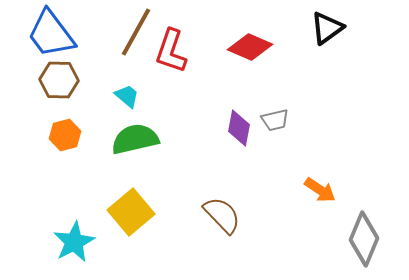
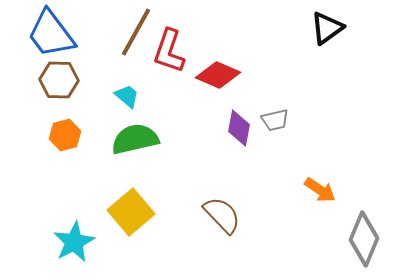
red diamond: moved 32 px left, 28 px down
red L-shape: moved 2 px left
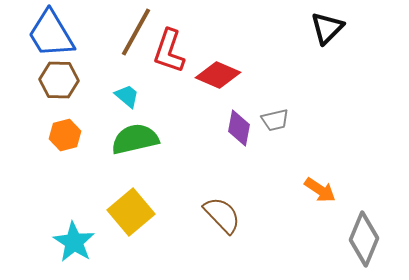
black triangle: rotated 9 degrees counterclockwise
blue trapezoid: rotated 6 degrees clockwise
cyan star: rotated 12 degrees counterclockwise
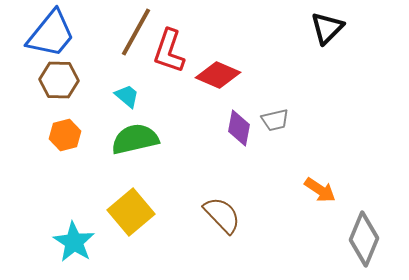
blue trapezoid: rotated 110 degrees counterclockwise
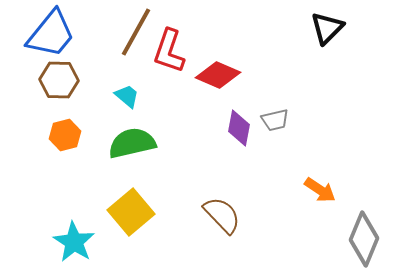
green semicircle: moved 3 px left, 4 px down
